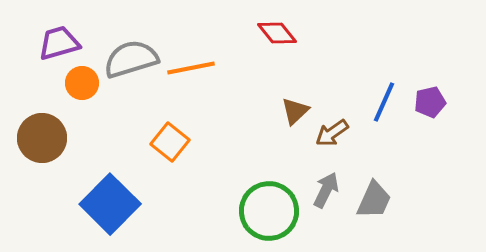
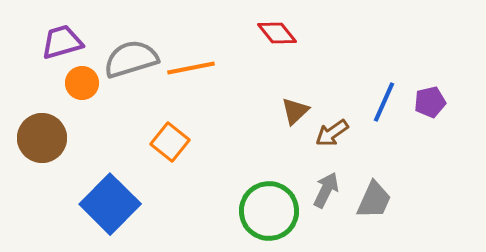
purple trapezoid: moved 3 px right, 1 px up
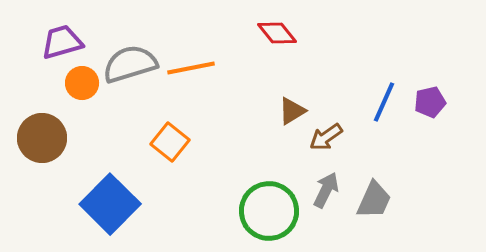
gray semicircle: moved 1 px left, 5 px down
brown triangle: moved 3 px left; rotated 12 degrees clockwise
brown arrow: moved 6 px left, 4 px down
